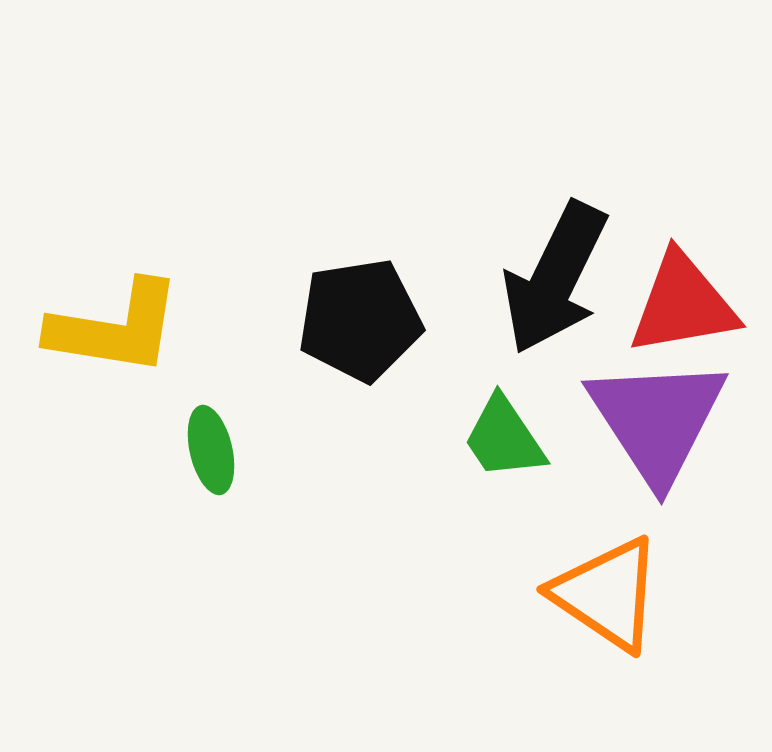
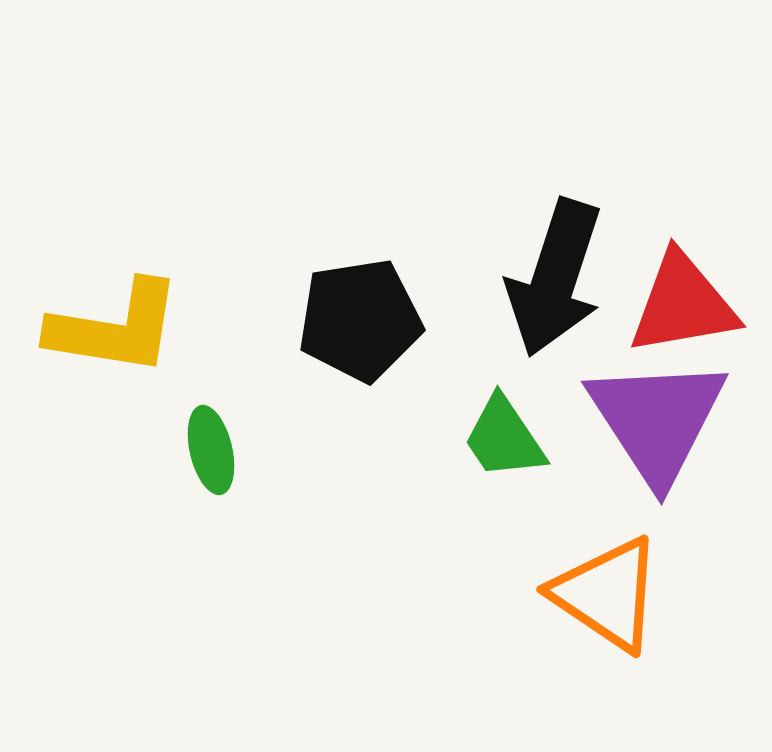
black arrow: rotated 8 degrees counterclockwise
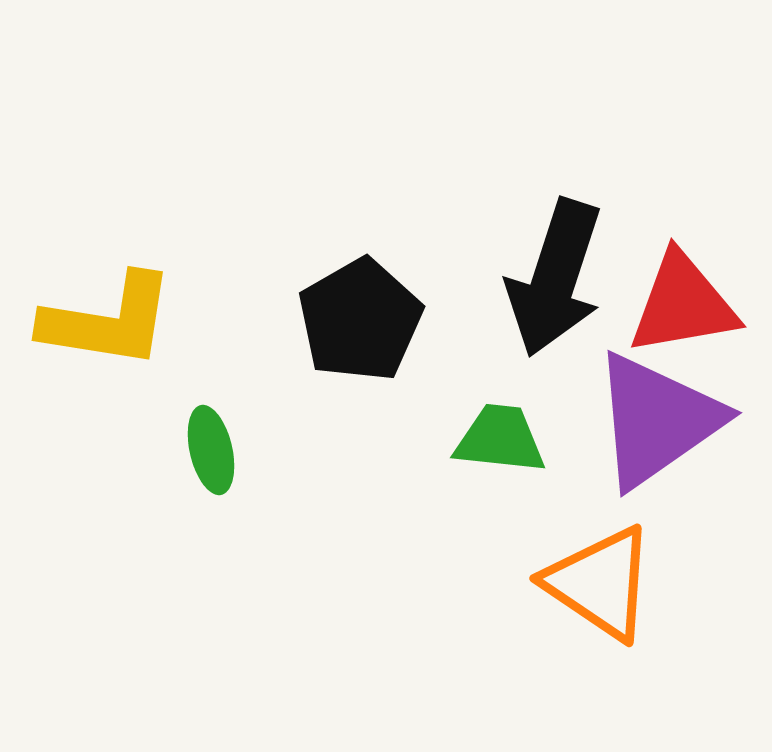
black pentagon: rotated 21 degrees counterclockwise
yellow L-shape: moved 7 px left, 7 px up
purple triangle: rotated 28 degrees clockwise
green trapezoid: moved 4 px left, 1 px down; rotated 130 degrees clockwise
orange triangle: moved 7 px left, 11 px up
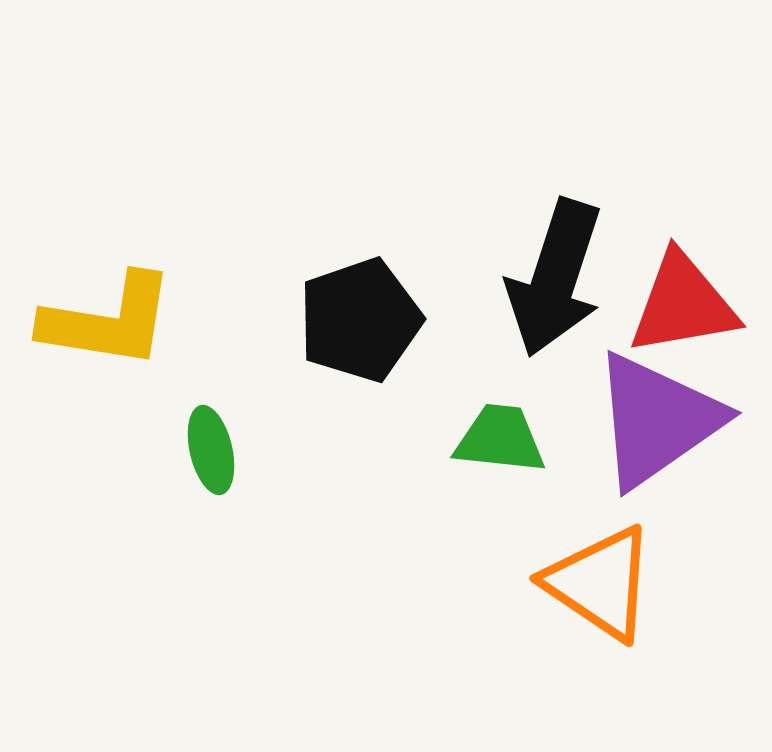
black pentagon: rotated 11 degrees clockwise
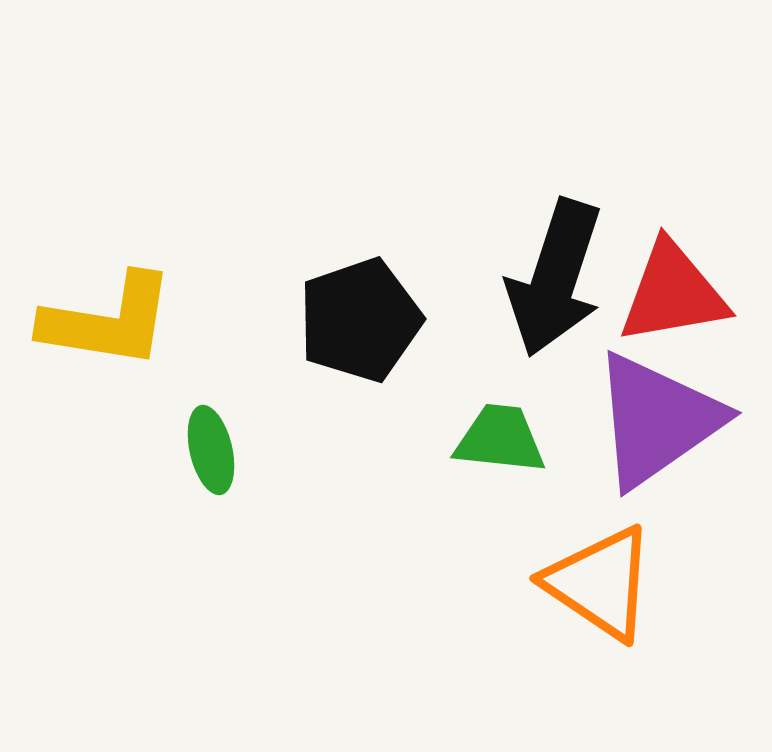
red triangle: moved 10 px left, 11 px up
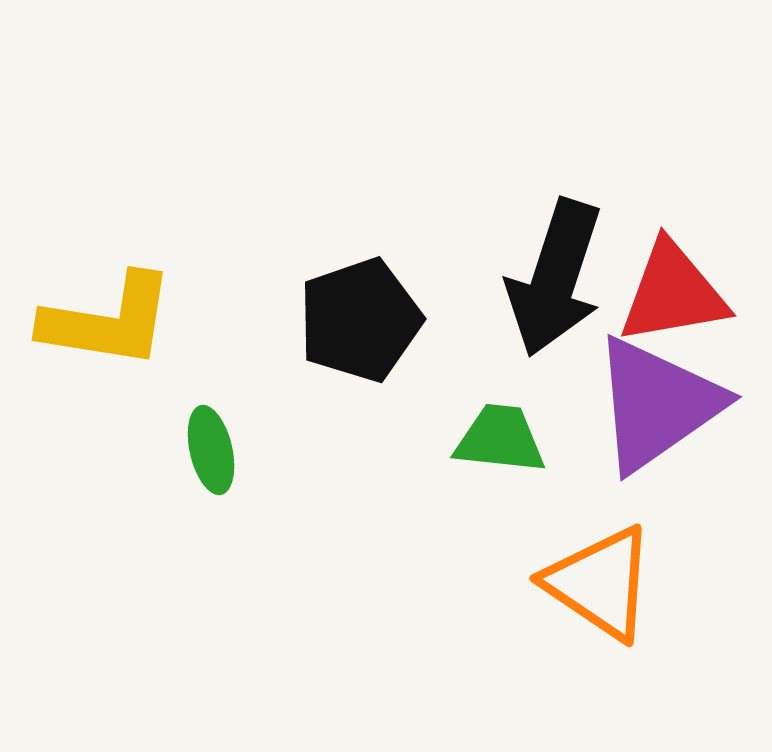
purple triangle: moved 16 px up
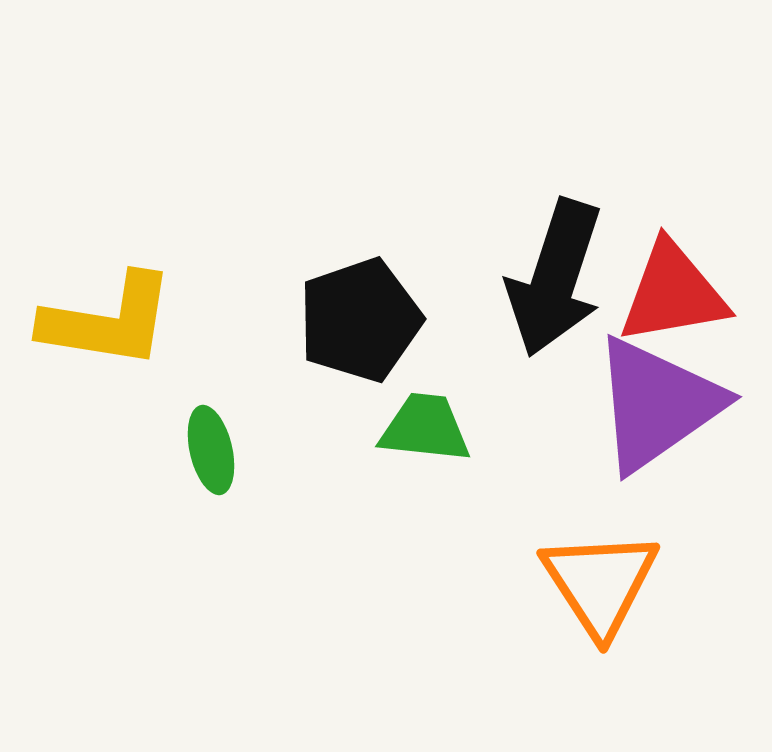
green trapezoid: moved 75 px left, 11 px up
orange triangle: rotated 23 degrees clockwise
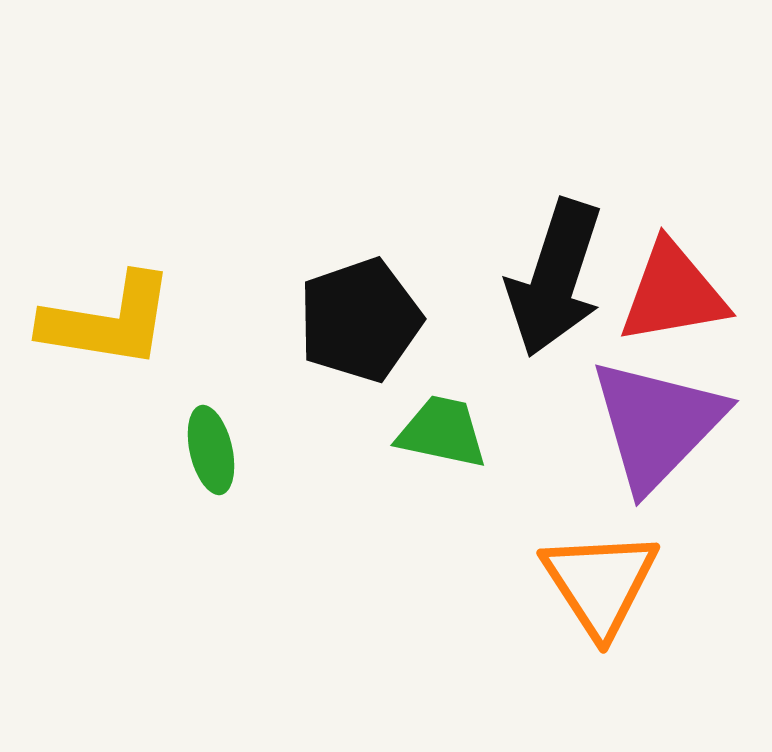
purple triangle: moved 20 px down; rotated 11 degrees counterclockwise
green trapezoid: moved 17 px right, 4 px down; rotated 6 degrees clockwise
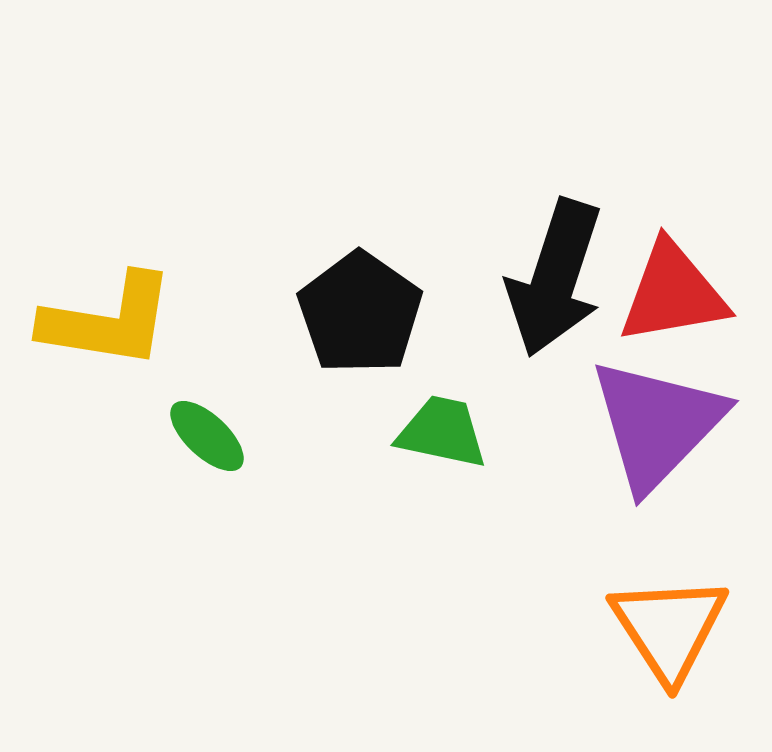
black pentagon: moved 7 px up; rotated 18 degrees counterclockwise
green ellipse: moved 4 px left, 14 px up; rotated 34 degrees counterclockwise
orange triangle: moved 69 px right, 45 px down
